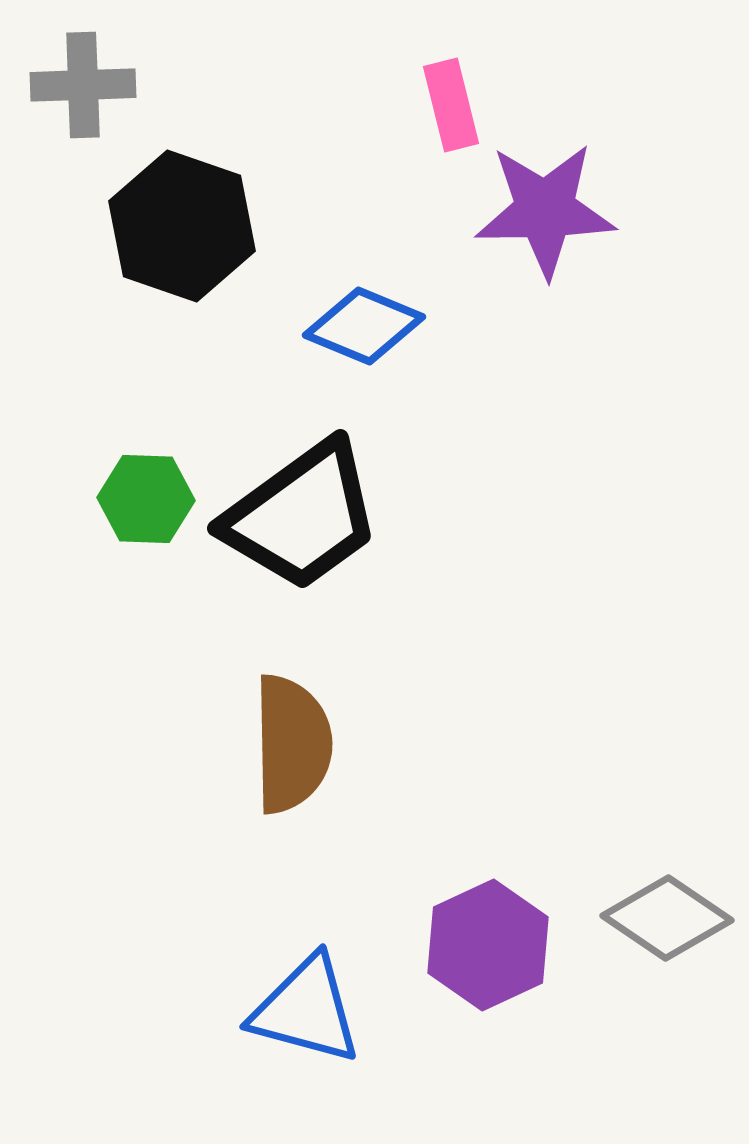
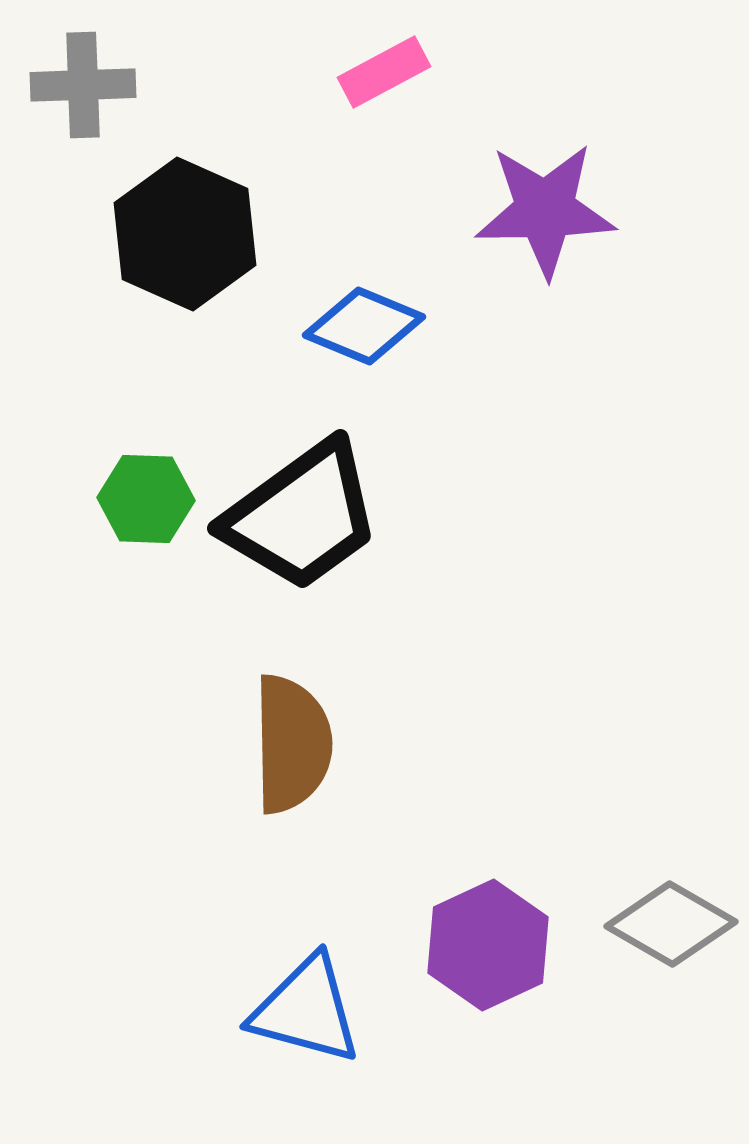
pink rectangle: moved 67 px left, 33 px up; rotated 76 degrees clockwise
black hexagon: moved 3 px right, 8 px down; rotated 5 degrees clockwise
gray diamond: moved 4 px right, 6 px down; rotated 4 degrees counterclockwise
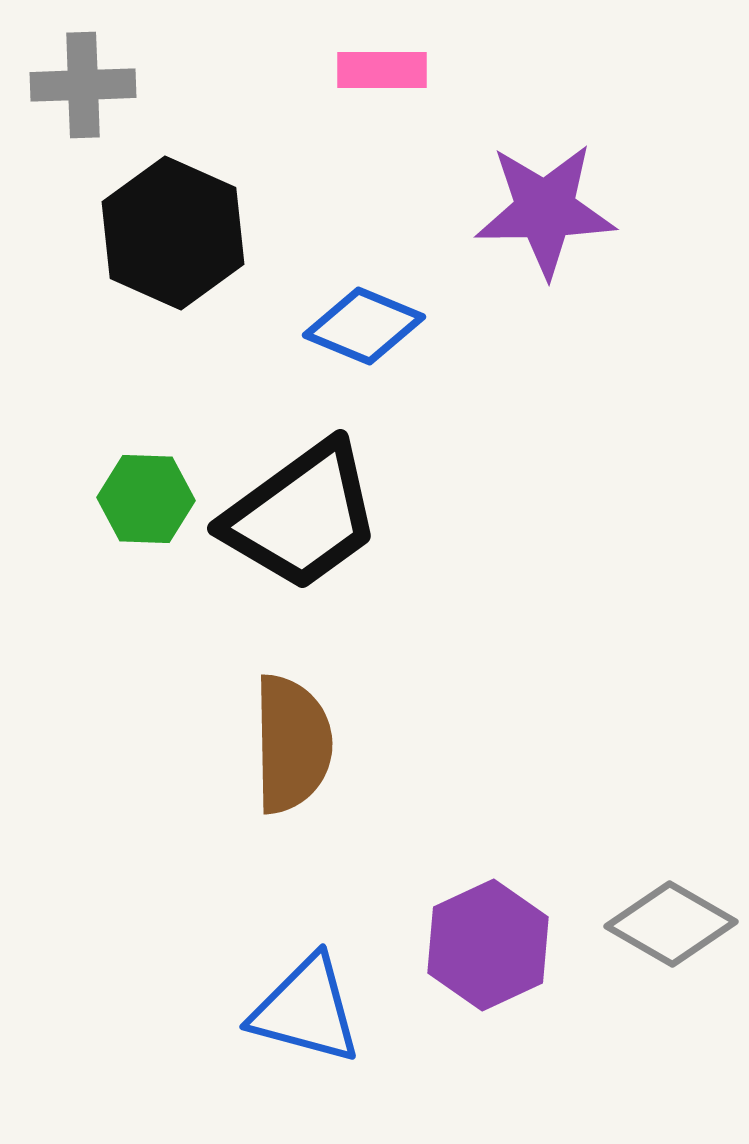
pink rectangle: moved 2 px left, 2 px up; rotated 28 degrees clockwise
black hexagon: moved 12 px left, 1 px up
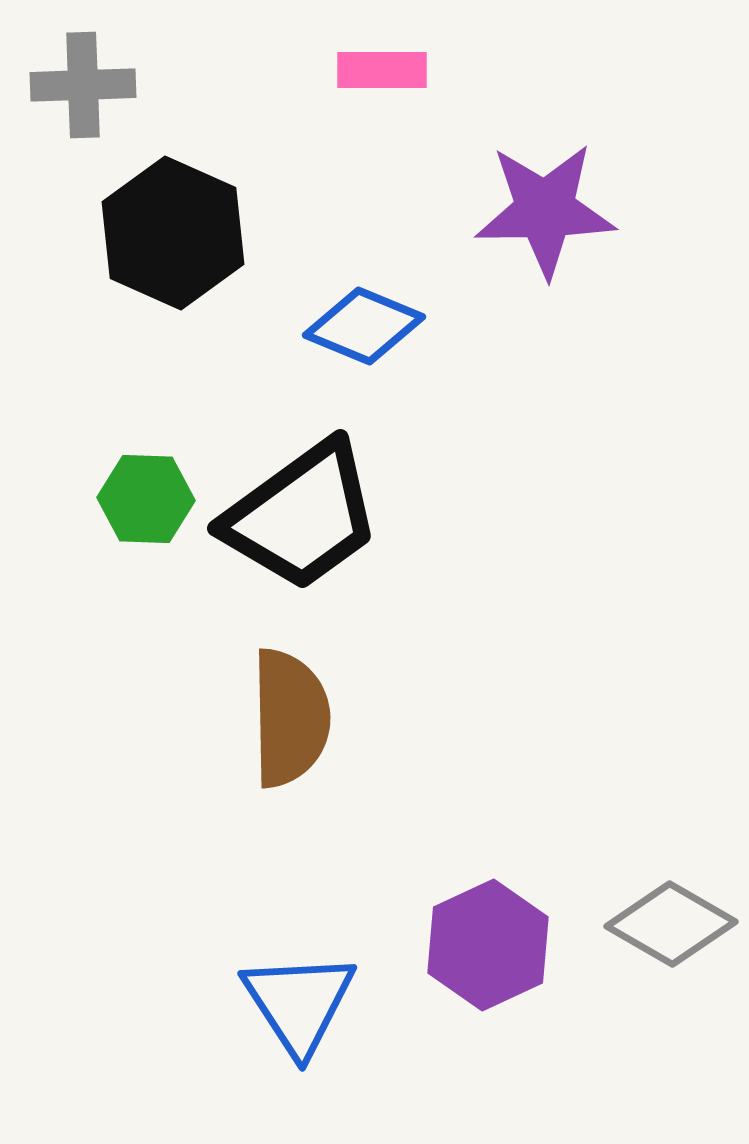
brown semicircle: moved 2 px left, 26 px up
blue triangle: moved 7 px left, 7 px up; rotated 42 degrees clockwise
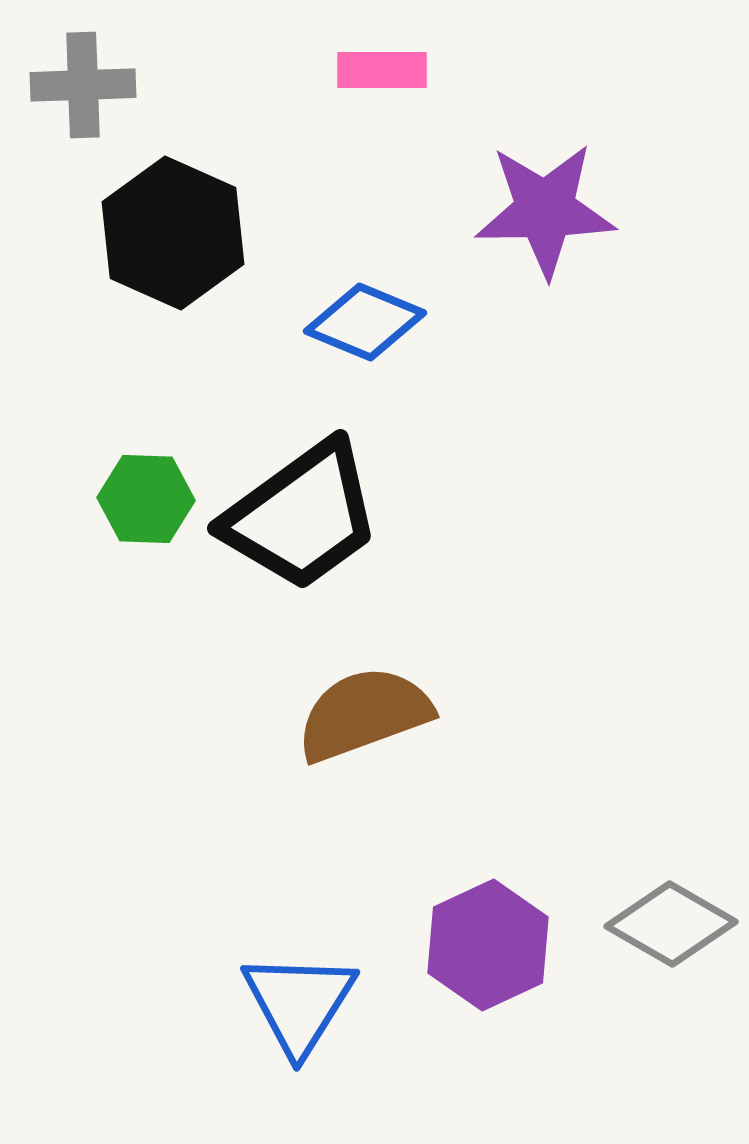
blue diamond: moved 1 px right, 4 px up
brown semicircle: moved 74 px right, 4 px up; rotated 109 degrees counterclockwise
blue triangle: rotated 5 degrees clockwise
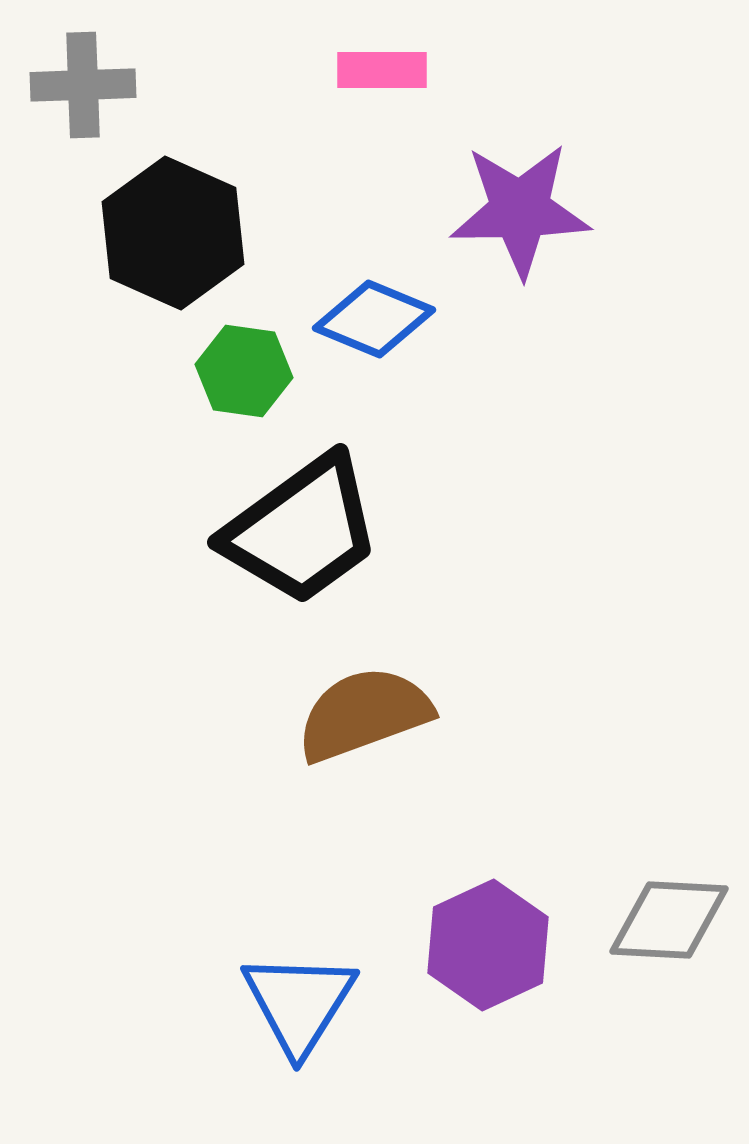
purple star: moved 25 px left
blue diamond: moved 9 px right, 3 px up
green hexagon: moved 98 px right, 128 px up; rotated 6 degrees clockwise
black trapezoid: moved 14 px down
gray diamond: moved 2 px left, 4 px up; rotated 27 degrees counterclockwise
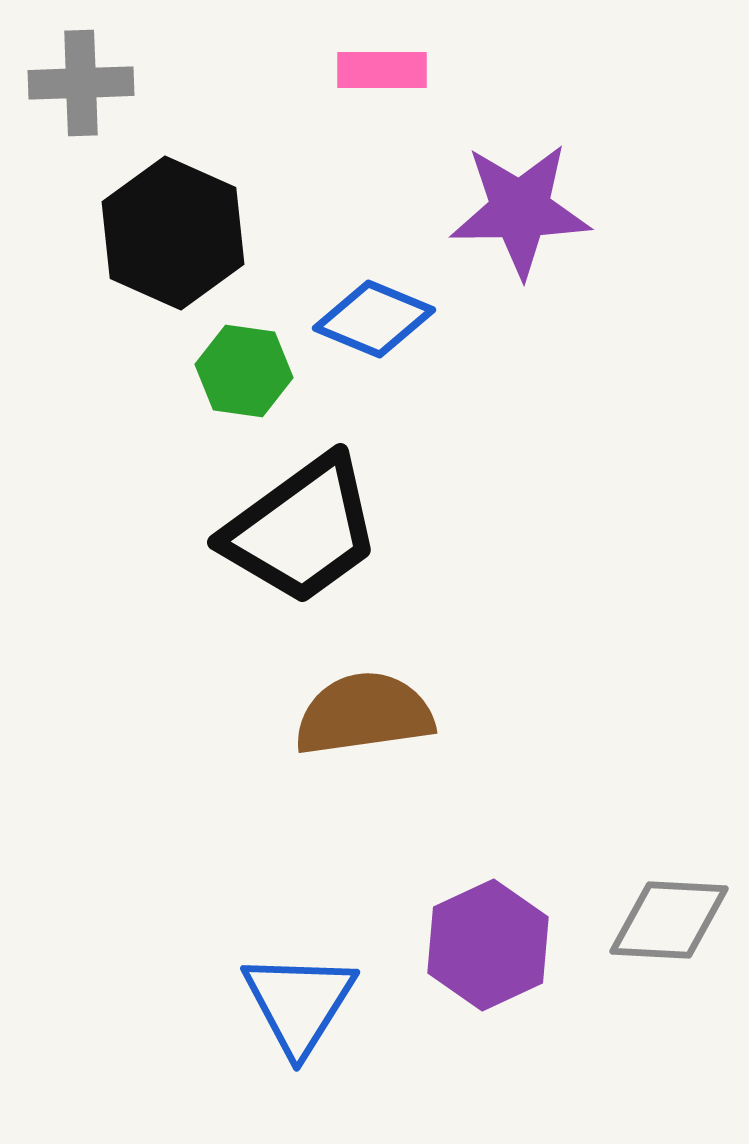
gray cross: moved 2 px left, 2 px up
brown semicircle: rotated 12 degrees clockwise
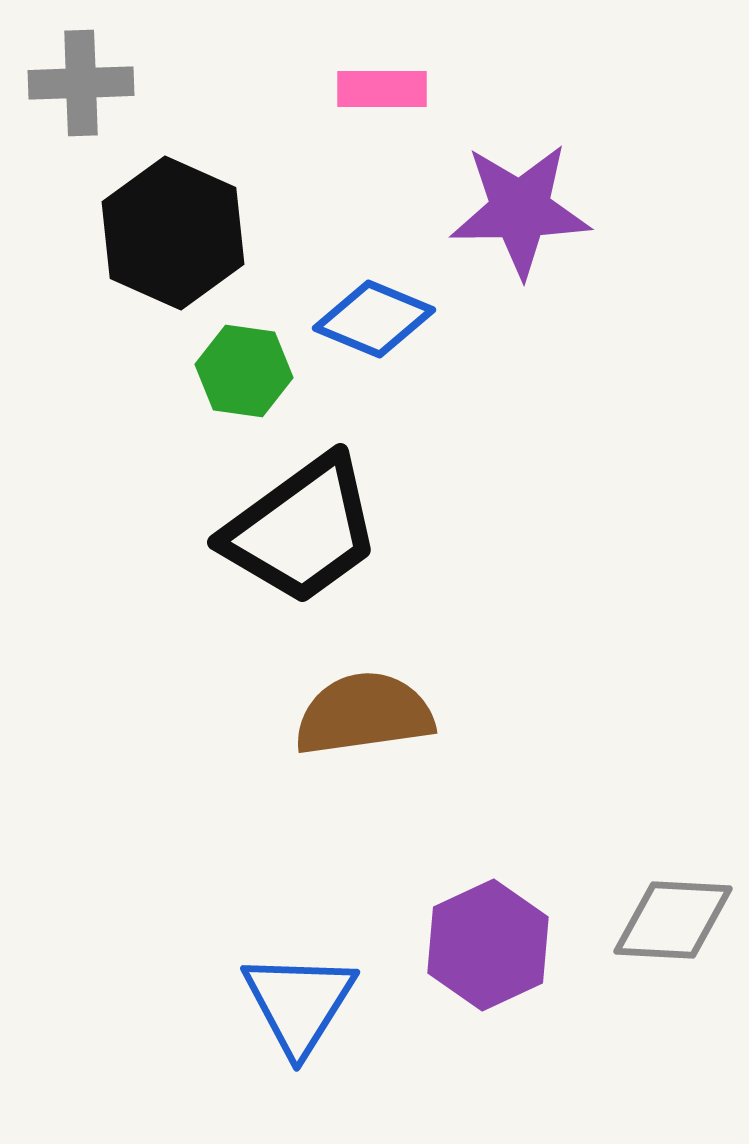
pink rectangle: moved 19 px down
gray diamond: moved 4 px right
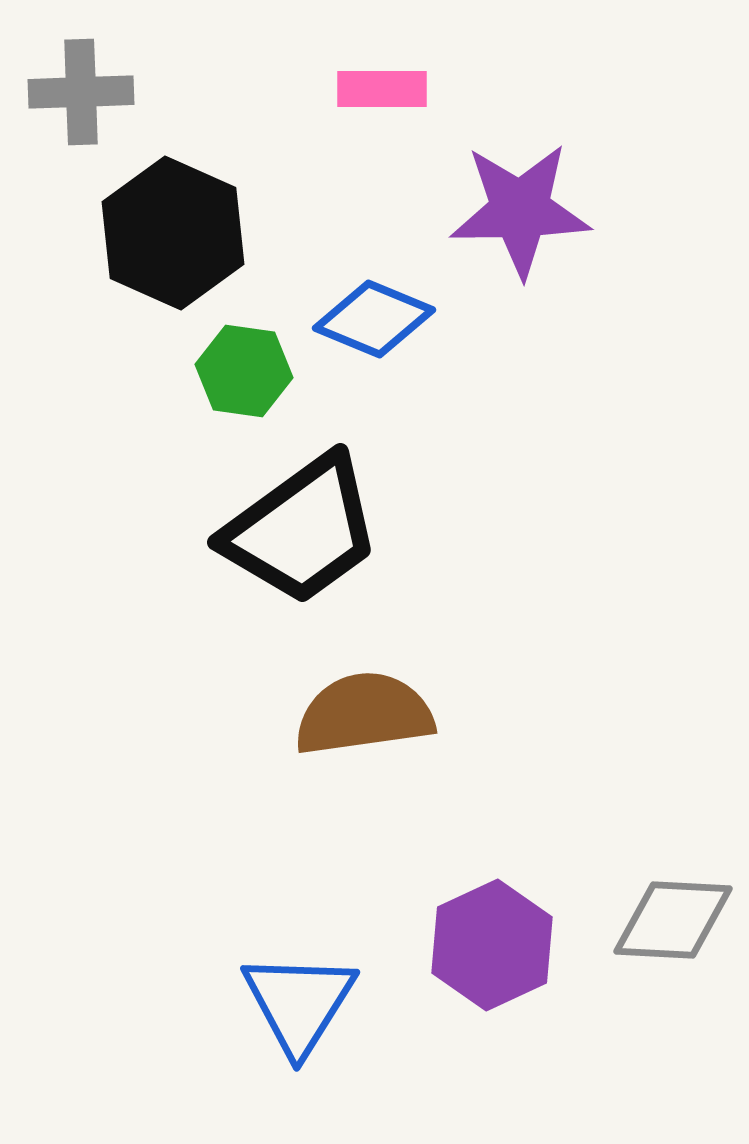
gray cross: moved 9 px down
purple hexagon: moved 4 px right
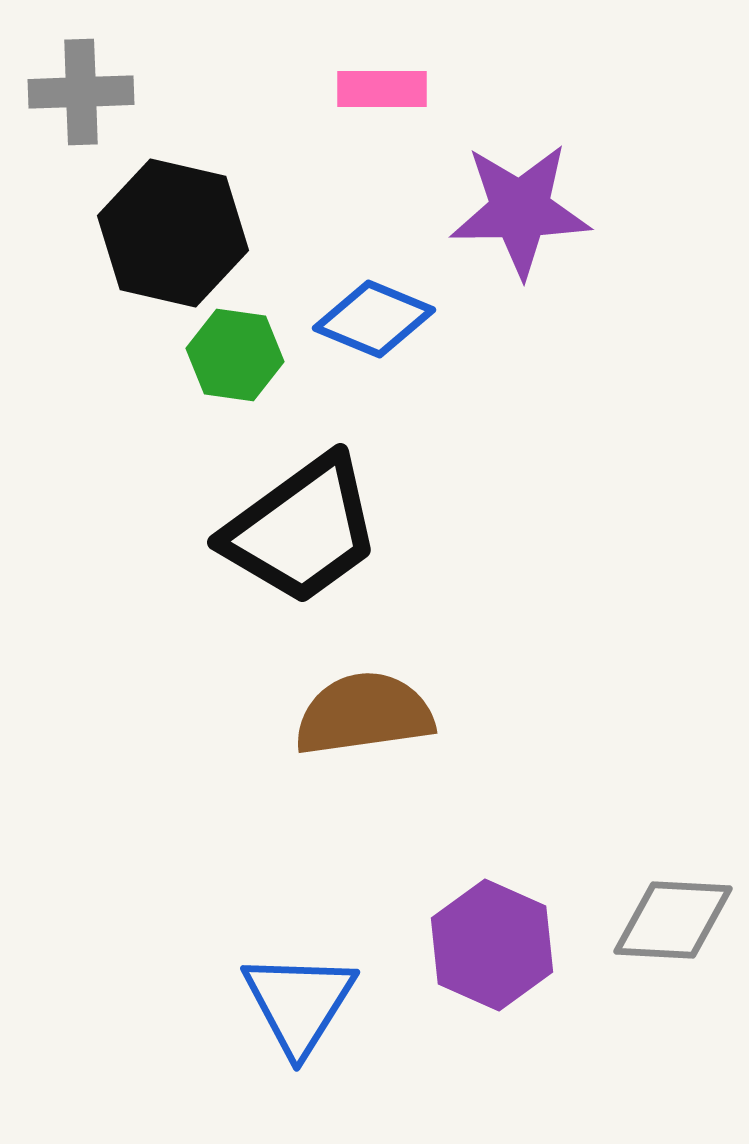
black hexagon: rotated 11 degrees counterclockwise
green hexagon: moved 9 px left, 16 px up
purple hexagon: rotated 11 degrees counterclockwise
